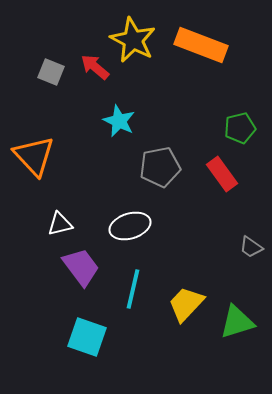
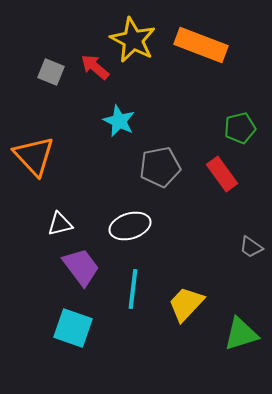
cyan line: rotated 6 degrees counterclockwise
green triangle: moved 4 px right, 12 px down
cyan square: moved 14 px left, 9 px up
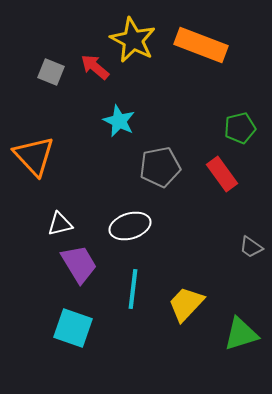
purple trapezoid: moved 2 px left, 3 px up; rotated 6 degrees clockwise
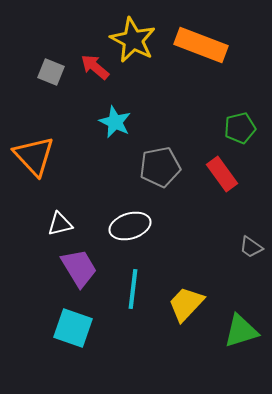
cyan star: moved 4 px left, 1 px down
purple trapezoid: moved 4 px down
green triangle: moved 3 px up
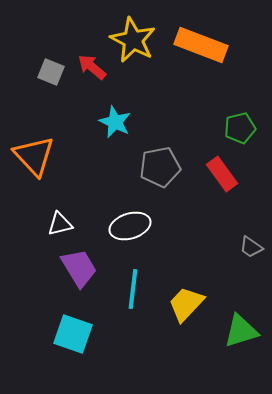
red arrow: moved 3 px left
cyan square: moved 6 px down
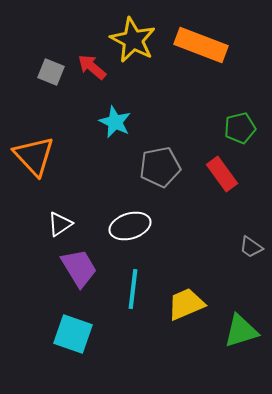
white triangle: rotated 20 degrees counterclockwise
yellow trapezoid: rotated 24 degrees clockwise
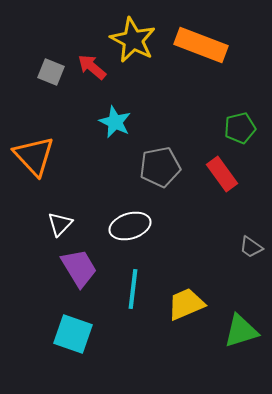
white triangle: rotated 12 degrees counterclockwise
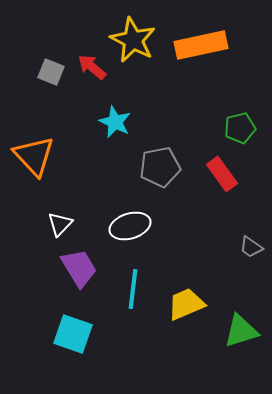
orange rectangle: rotated 33 degrees counterclockwise
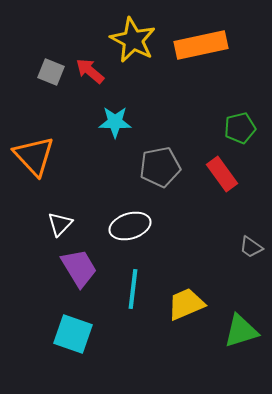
red arrow: moved 2 px left, 4 px down
cyan star: rotated 24 degrees counterclockwise
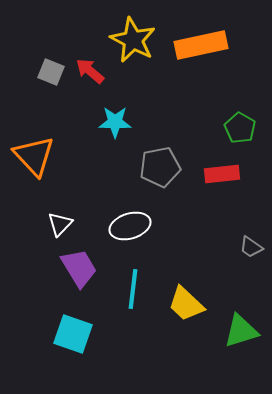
green pentagon: rotated 28 degrees counterclockwise
red rectangle: rotated 60 degrees counterclockwise
yellow trapezoid: rotated 114 degrees counterclockwise
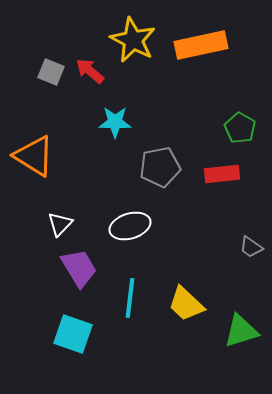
orange triangle: rotated 15 degrees counterclockwise
cyan line: moved 3 px left, 9 px down
